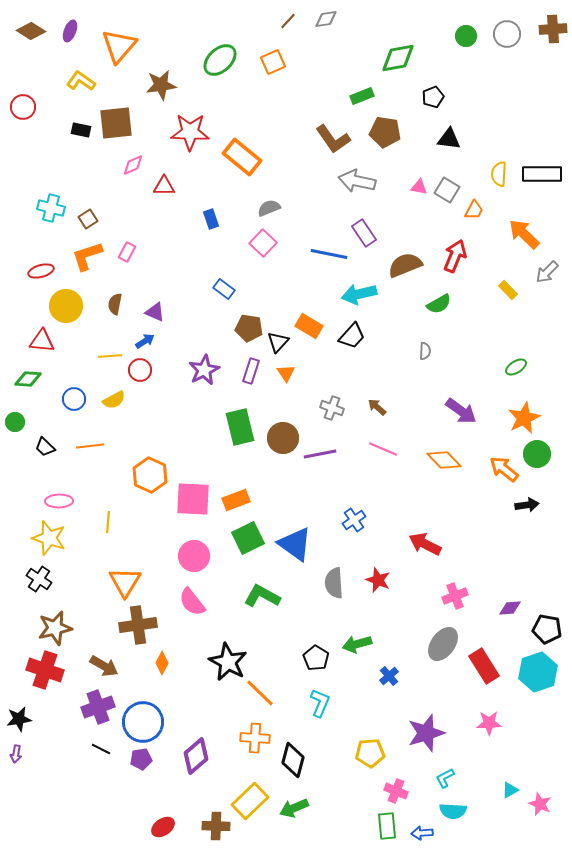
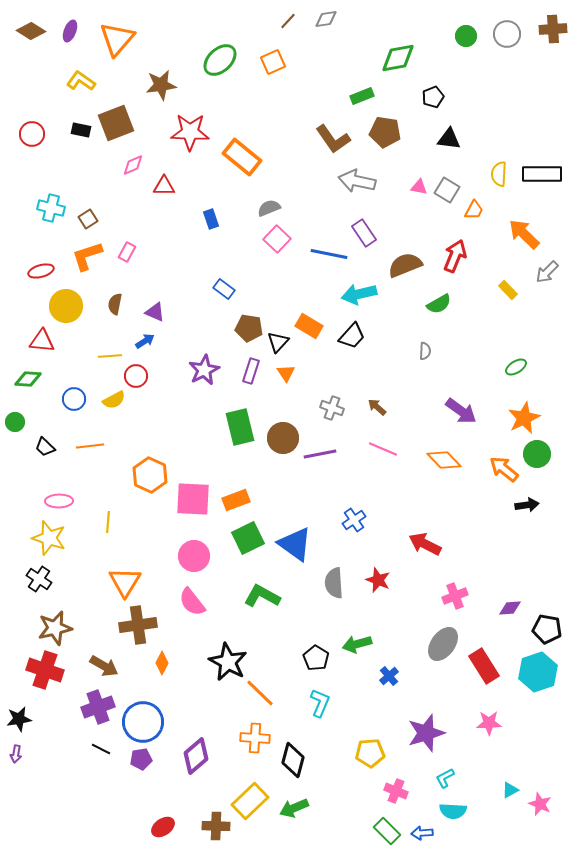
orange triangle at (119, 46): moved 2 px left, 7 px up
red circle at (23, 107): moved 9 px right, 27 px down
brown square at (116, 123): rotated 15 degrees counterclockwise
pink square at (263, 243): moved 14 px right, 4 px up
red circle at (140, 370): moved 4 px left, 6 px down
green rectangle at (387, 826): moved 5 px down; rotated 40 degrees counterclockwise
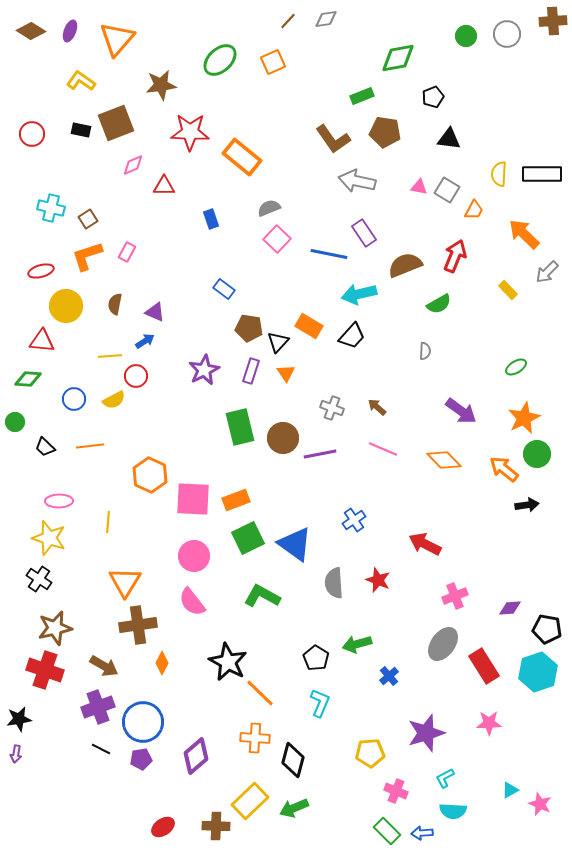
brown cross at (553, 29): moved 8 px up
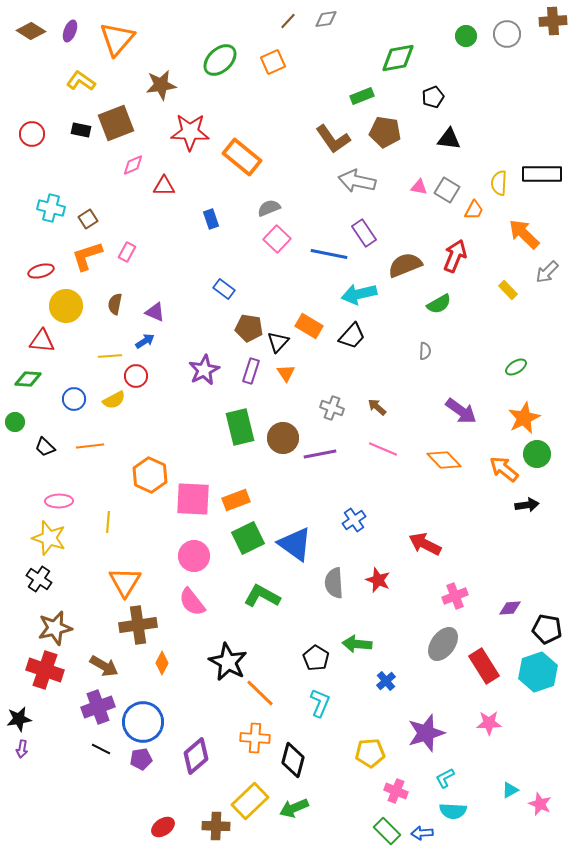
yellow semicircle at (499, 174): moved 9 px down
green arrow at (357, 644): rotated 20 degrees clockwise
blue cross at (389, 676): moved 3 px left, 5 px down
purple arrow at (16, 754): moved 6 px right, 5 px up
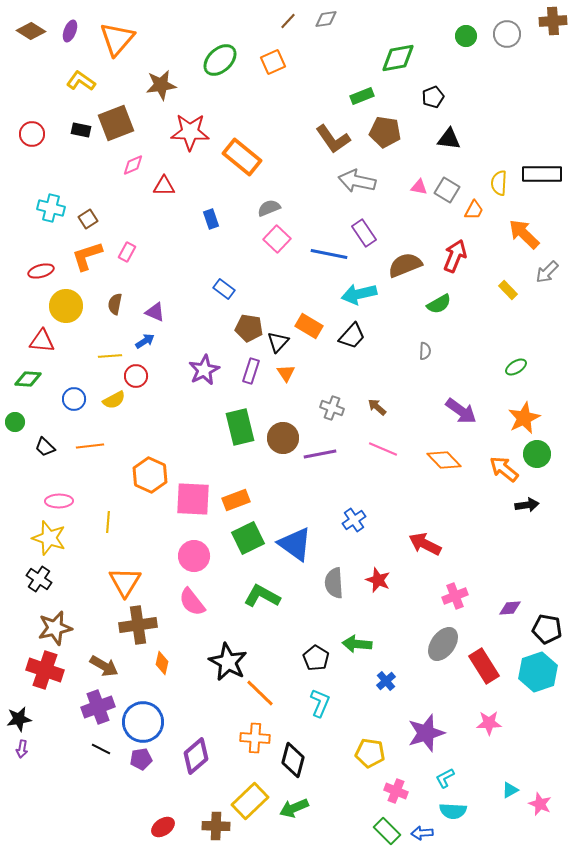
orange diamond at (162, 663): rotated 15 degrees counterclockwise
yellow pentagon at (370, 753): rotated 12 degrees clockwise
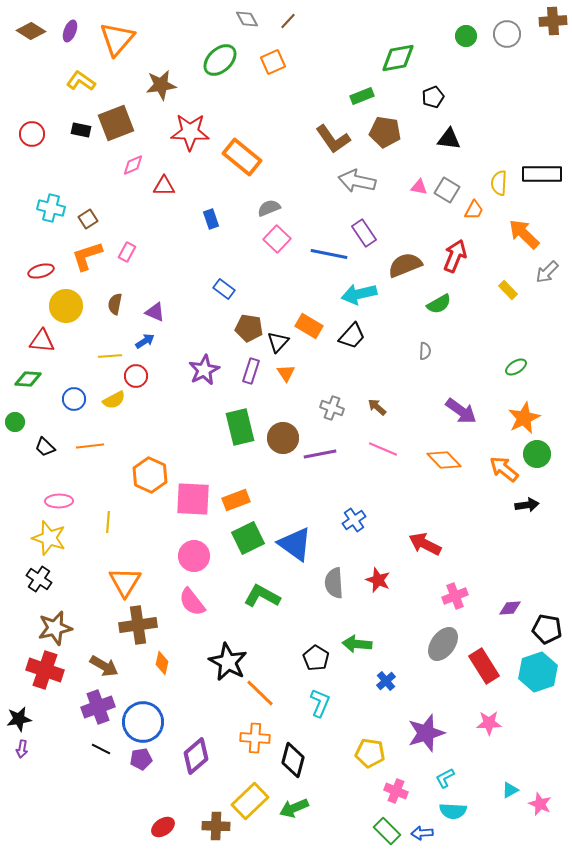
gray diamond at (326, 19): moved 79 px left; rotated 70 degrees clockwise
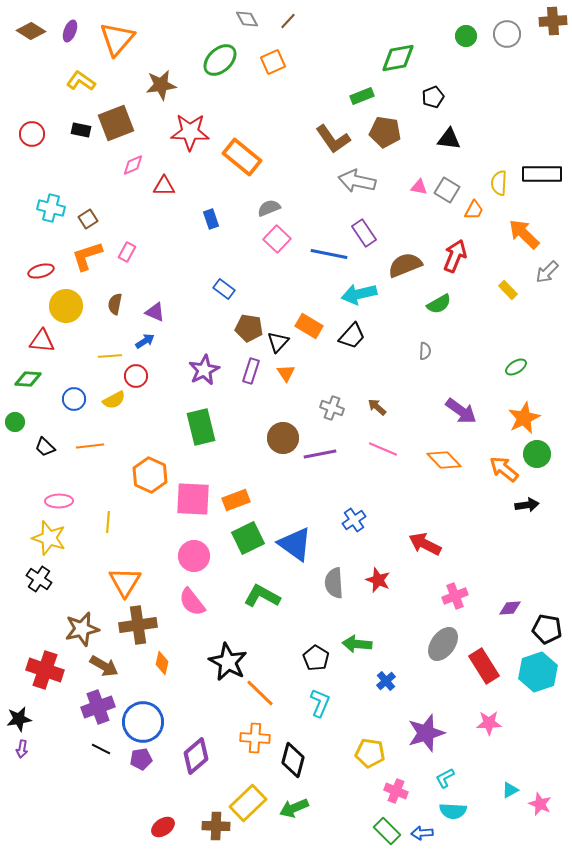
green rectangle at (240, 427): moved 39 px left
brown star at (55, 628): moved 27 px right, 1 px down
yellow rectangle at (250, 801): moved 2 px left, 2 px down
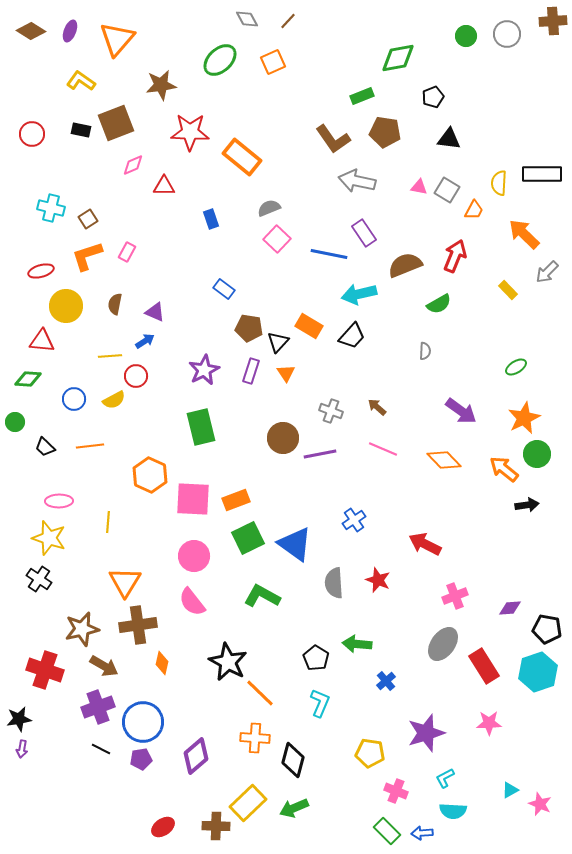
gray cross at (332, 408): moved 1 px left, 3 px down
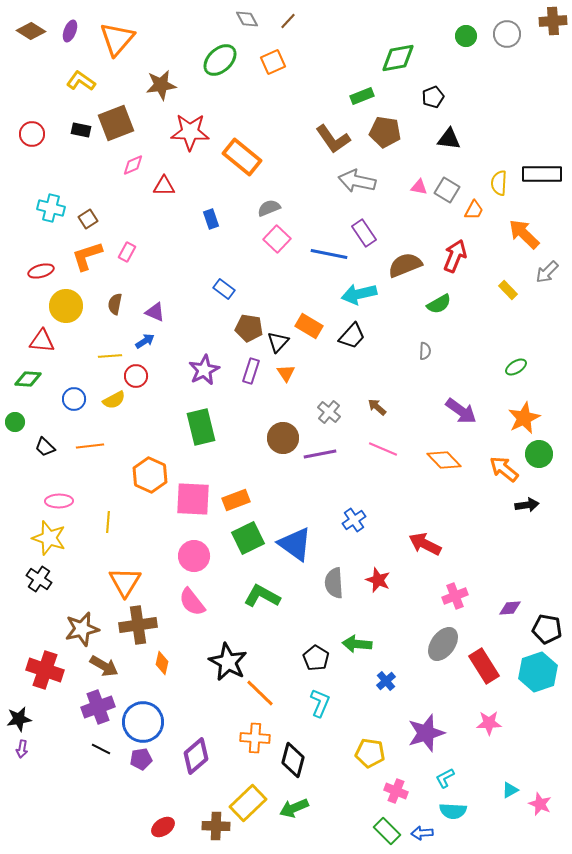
gray cross at (331, 411): moved 2 px left, 1 px down; rotated 20 degrees clockwise
green circle at (537, 454): moved 2 px right
